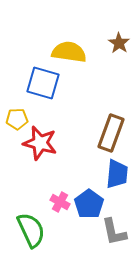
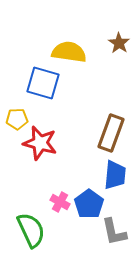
blue trapezoid: moved 2 px left, 1 px down
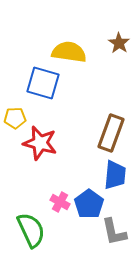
yellow pentagon: moved 2 px left, 1 px up
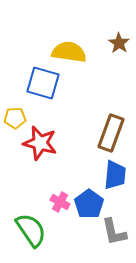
green semicircle: rotated 9 degrees counterclockwise
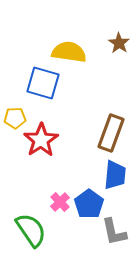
red star: moved 1 px right, 3 px up; rotated 24 degrees clockwise
pink cross: rotated 18 degrees clockwise
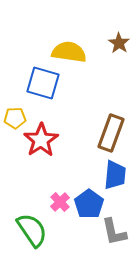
green semicircle: moved 1 px right
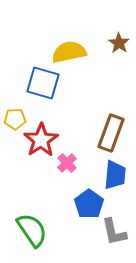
yellow semicircle: rotated 20 degrees counterclockwise
yellow pentagon: moved 1 px down
pink cross: moved 7 px right, 39 px up
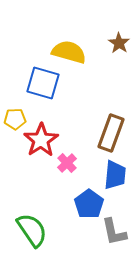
yellow semicircle: rotated 28 degrees clockwise
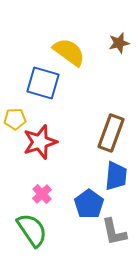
brown star: rotated 25 degrees clockwise
yellow semicircle: rotated 20 degrees clockwise
red star: moved 1 px left, 2 px down; rotated 16 degrees clockwise
pink cross: moved 25 px left, 31 px down
blue trapezoid: moved 1 px right, 1 px down
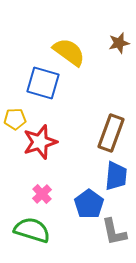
green semicircle: rotated 39 degrees counterclockwise
